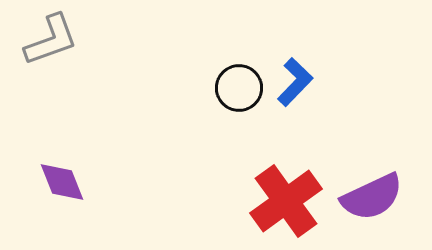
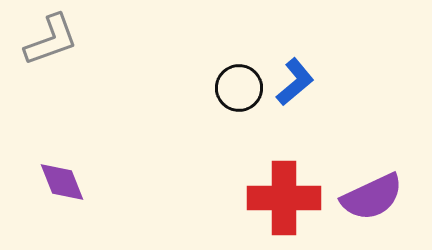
blue L-shape: rotated 6 degrees clockwise
red cross: moved 2 px left, 3 px up; rotated 36 degrees clockwise
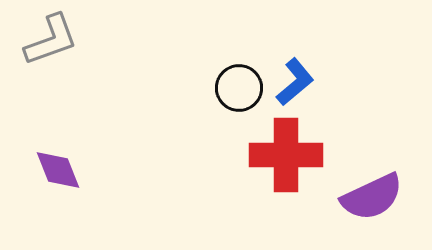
purple diamond: moved 4 px left, 12 px up
red cross: moved 2 px right, 43 px up
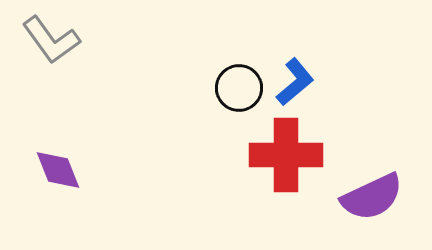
gray L-shape: rotated 74 degrees clockwise
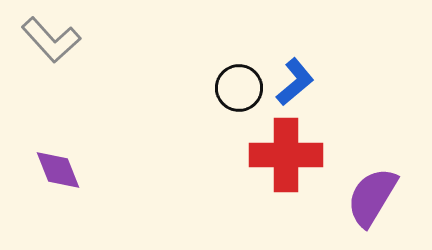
gray L-shape: rotated 6 degrees counterclockwise
purple semicircle: rotated 146 degrees clockwise
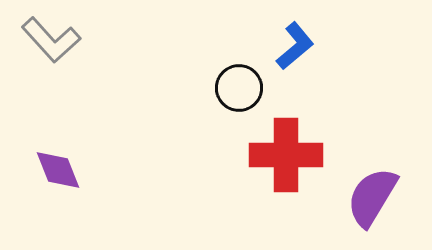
blue L-shape: moved 36 px up
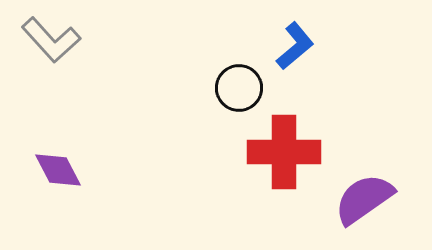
red cross: moved 2 px left, 3 px up
purple diamond: rotated 6 degrees counterclockwise
purple semicircle: moved 8 px left, 2 px down; rotated 24 degrees clockwise
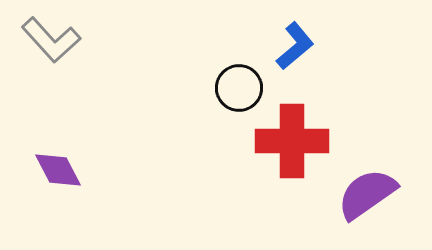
red cross: moved 8 px right, 11 px up
purple semicircle: moved 3 px right, 5 px up
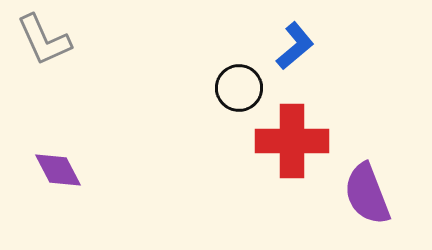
gray L-shape: moved 7 px left; rotated 18 degrees clockwise
purple semicircle: rotated 76 degrees counterclockwise
